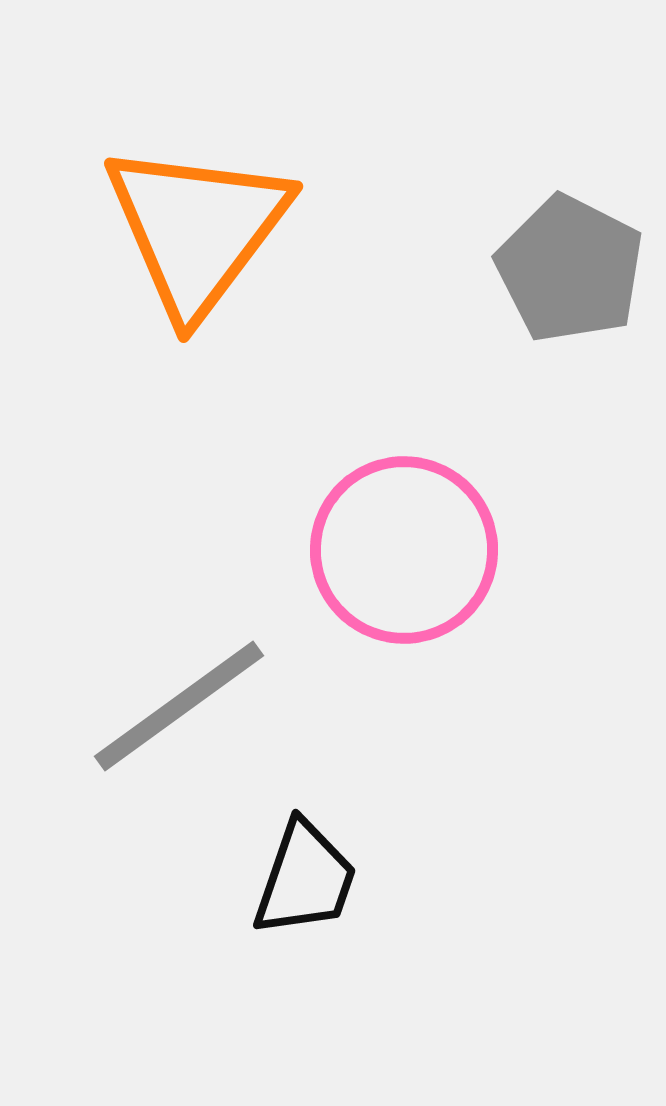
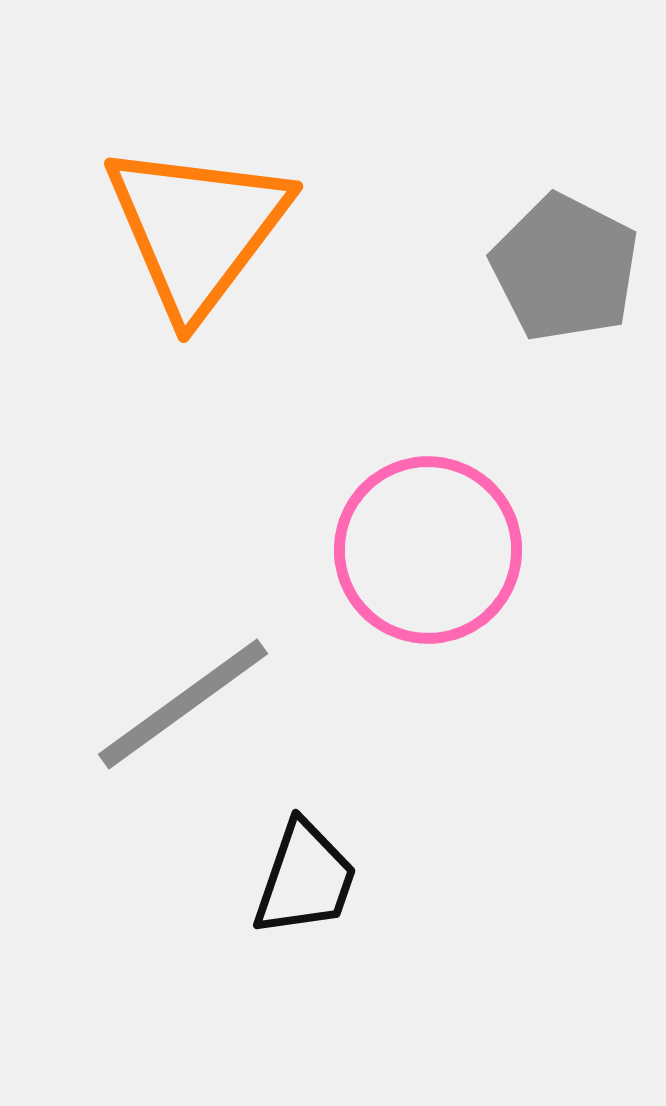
gray pentagon: moved 5 px left, 1 px up
pink circle: moved 24 px right
gray line: moved 4 px right, 2 px up
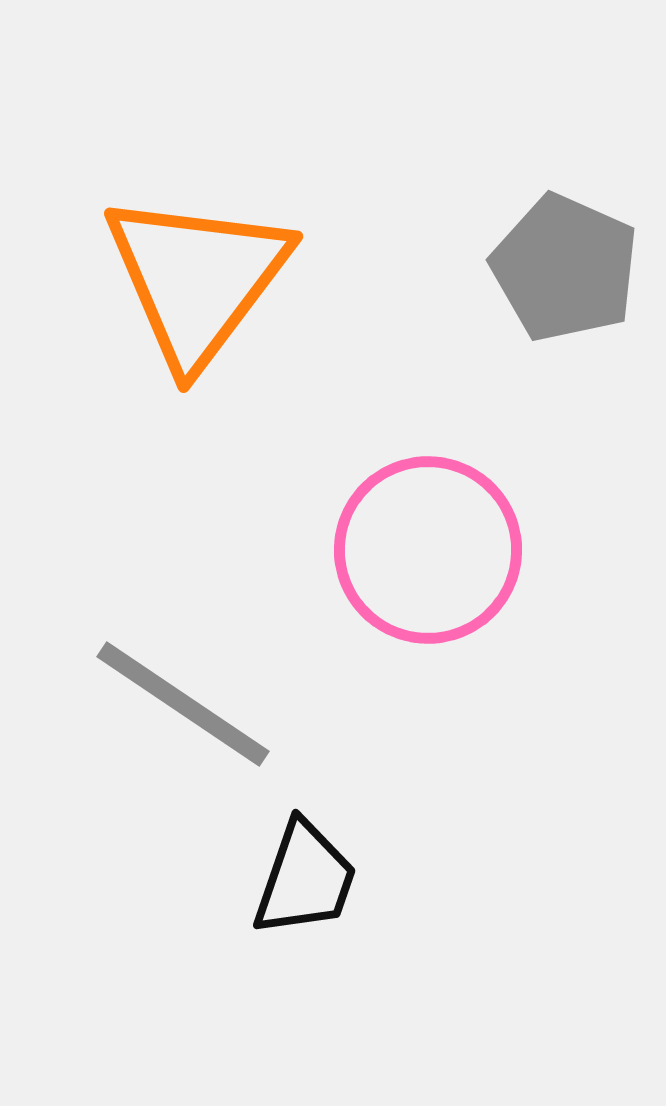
orange triangle: moved 50 px down
gray pentagon: rotated 3 degrees counterclockwise
gray line: rotated 70 degrees clockwise
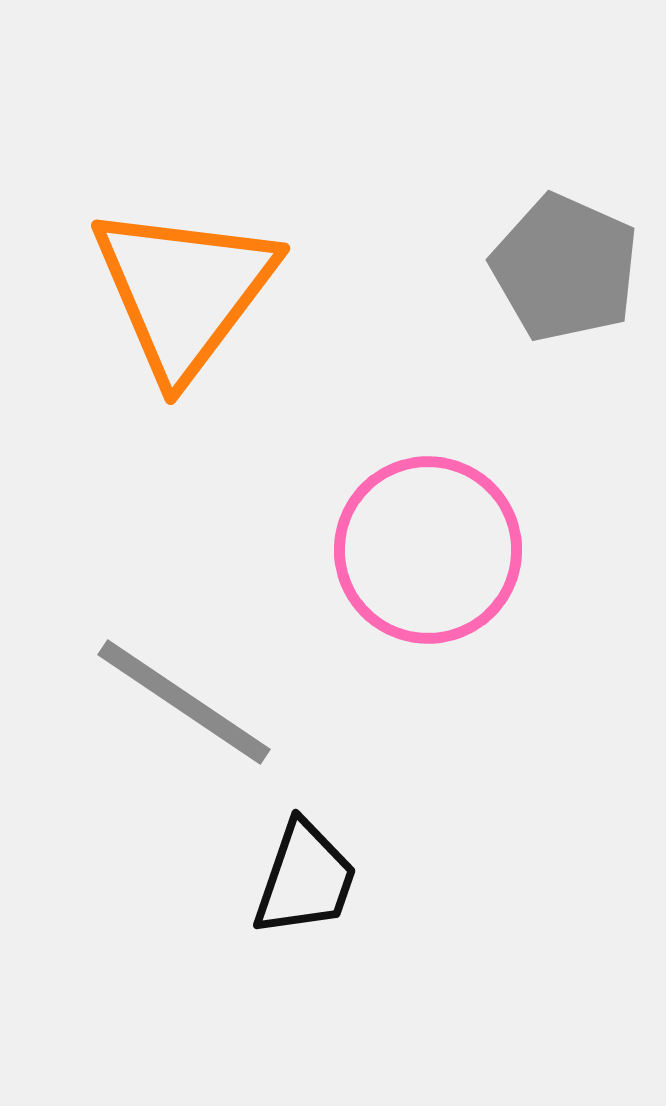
orange triangle: moved 13 px left, 12 px down
gray line: moved 1 px right, 2 px up
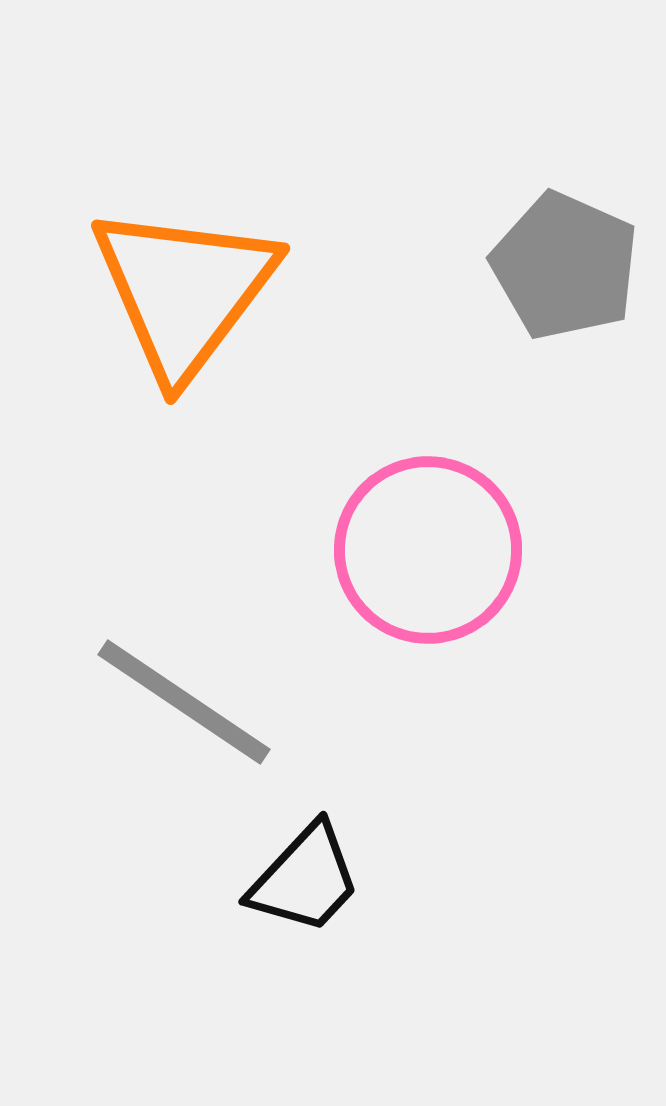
gray pentagon: moved 2 px up
black trapezoid: rotated 24 degrees clockwise
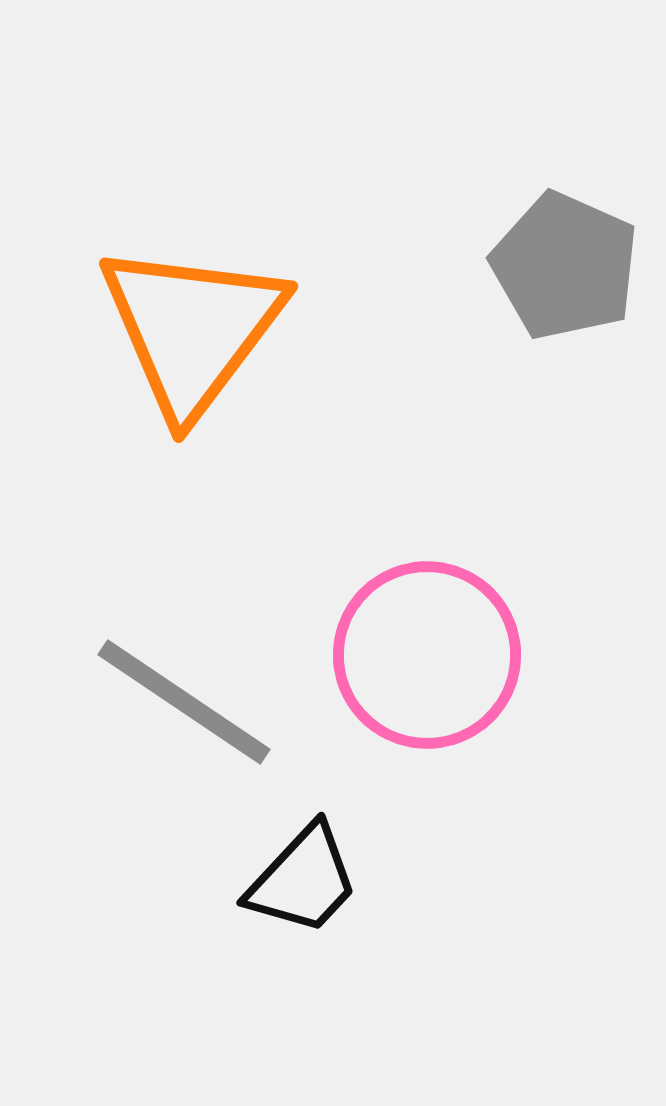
orange triangle: moved 8 px right, 38 px down
pink circle: moved 1 px left, 105 px down
black trapezoid: moved 2 px left, 1 px down
